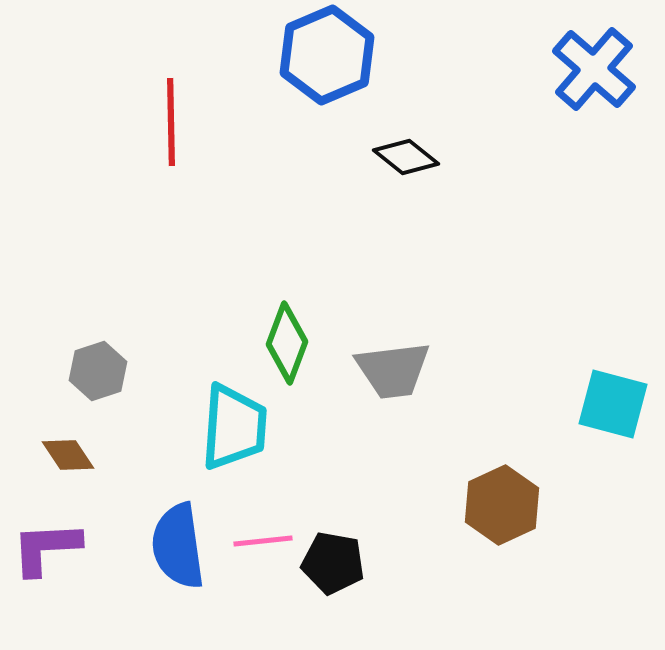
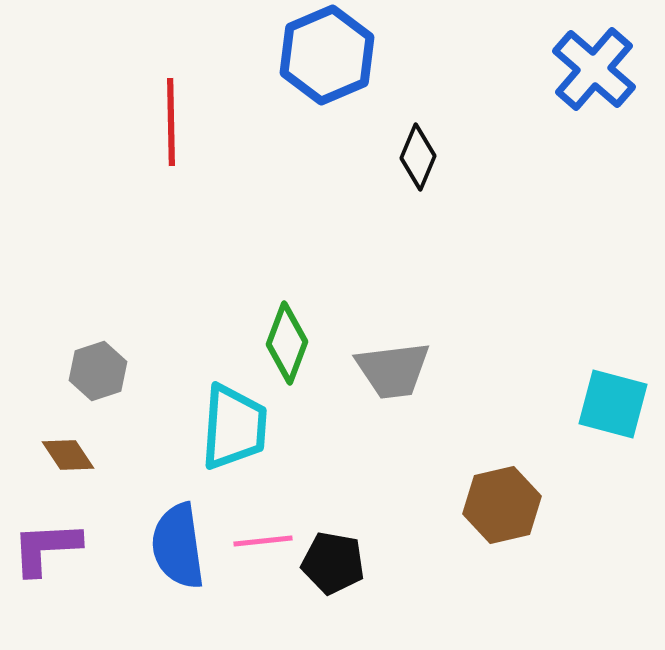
black diamond: moved 12 px right; rotated 74 degrees clockwise
brown hexagon: rotated 12 degrees clockwise
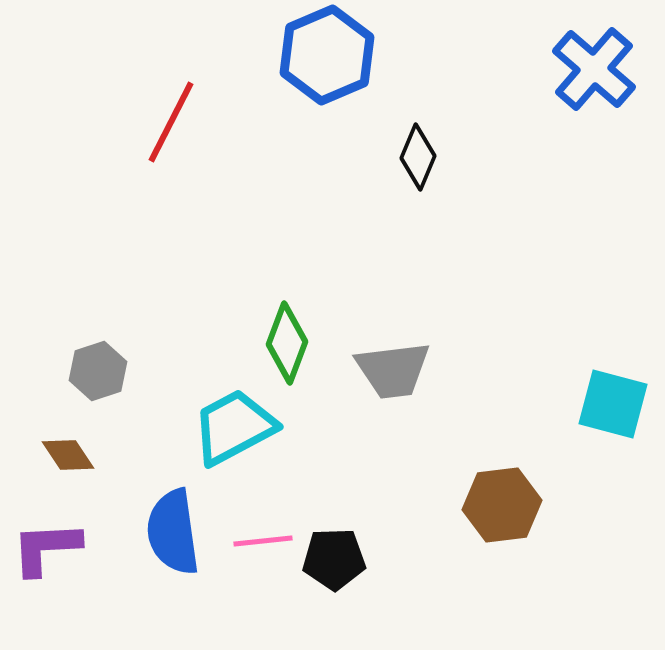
red line: rotated 28 degrees clockwise
cyan trapezoid: rotated 122 degrees counterclockwise
brown hexagon: rotated 6 degrees clockwise
blue semicircle: moved 5 px left, 14 px up
black pentagon: moved 1 px right, 4 px up; rotated 12 degrees counterclockwise
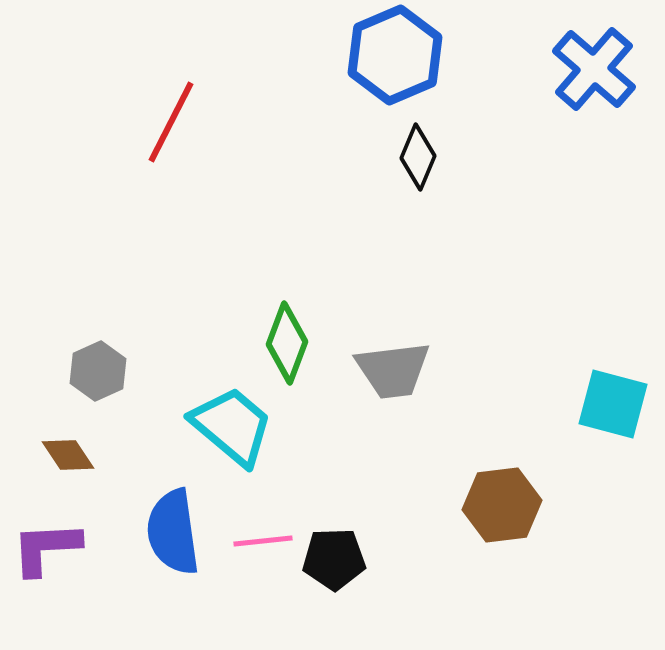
blue hexagon: moved 68 px right
gray hexagon: rotated 6 degrees counterclockwise
cyan trapezoid: moved 2 px left, 1 px up; rotated 68 degrees clockwise
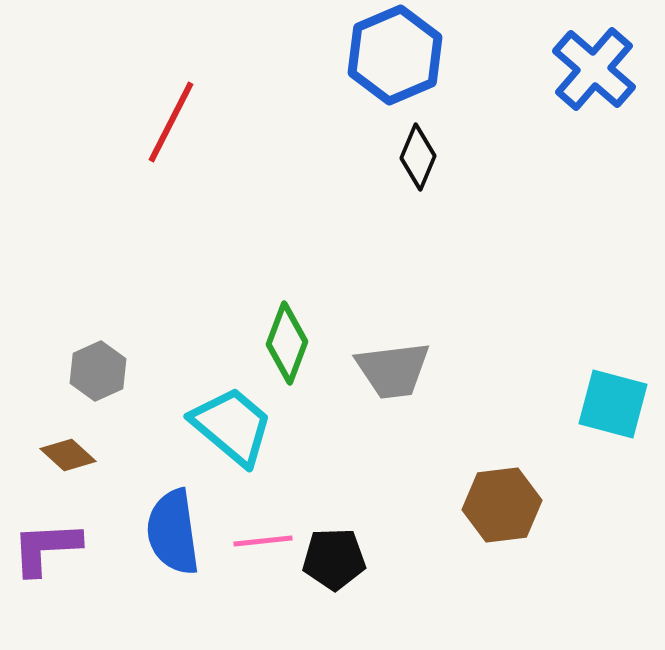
brown diamond: rotated 14 degrees counterclockwise
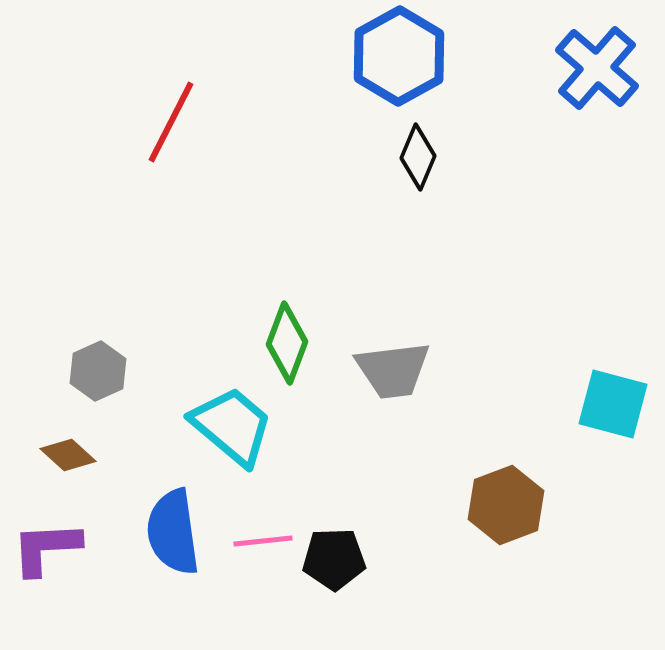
blue hexagon: moved 4 px right, 1 px down; rotated 6 degrees counterclockwise
blue cross: moved 3 px right, 1 px up
brown hexagon: moved 4 px right; rotated 14 degrees counterclockwise
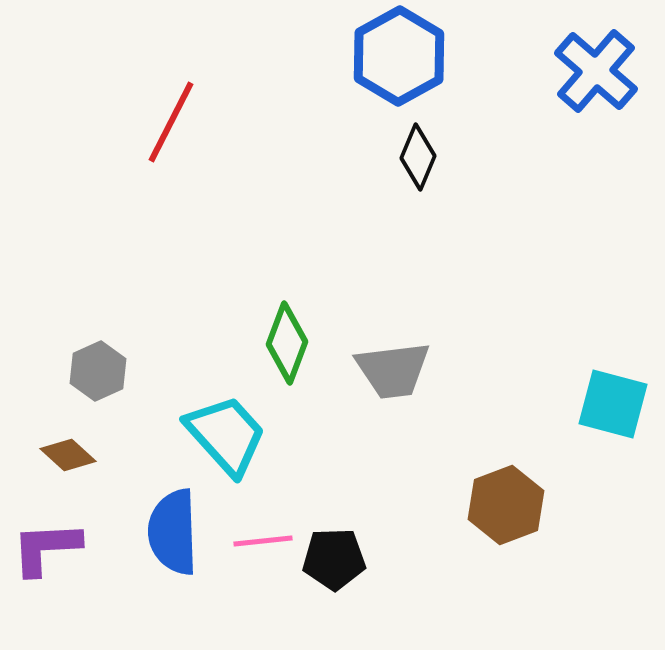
blue cross: moved 1 px left, 3 px down
cyan trapezoid: moved 6 px left, 9 px down; rotated 8 degrees clockwise
blue semicircle: rotated 6 degrees clockwise
